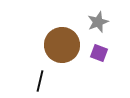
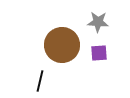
gray star: rotated 25 degrees clockwise
purple square: rotated 24 degrees counterclockwise
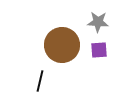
purple square: moved 3 px up
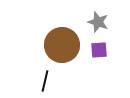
gray star: rotated 15 degrees clockwise
black line: moved 5 px right
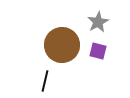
gray star: rotated 25 degrees clockwise
purple square: moved 1 px left, 1 px down; rotated 18 degrees clockwise
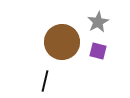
brown circle: moved 3 px up
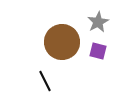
black line: rotated 40 degrees counterclockwise
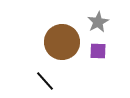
purple square: rotated 12 degrees counterclockwise
black line: rotated 15 degrees counterclockwise
